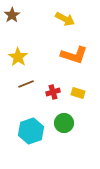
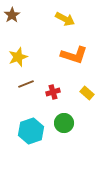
yellow star: rotated 18 degrees clockwise
yellow rectangle: moved 9 px right; rotated 24 degrees clockwise
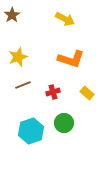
orange L-shape: moved 3 px left, 4 px down
brown line: moved 3 px left, 1 px down
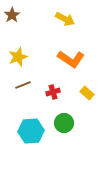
orange L-shape: rotated 16 degrees clockwise
cyan hexagon: rotated 15 degrees clockwise
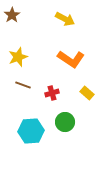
brown line: rotated 42 degrees clockwise
red cross: moved 1 px left, 1 px down
green circle: moved 1 px right, 1 px up
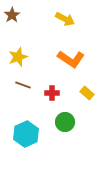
red cross: rotated 16 degrees clockwise
cyan hexagon: moved 5 px left, 3 px down; rotated 20 degrees counterclockwise
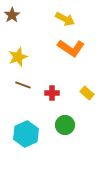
orange L-shape: moved 11 px up
green circle: moved 3 px down
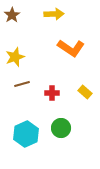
yellow arrow: moved 11 px left, 5 px up; rotated 30 degrees counterclockwise
yellow star: moved 3 px left
brown line: moved 1 px left, 1 px up; rotated 35 degrees counterclockwise
yellow rectangle: moved 2 px left, 1 px up
green circle: moved 4 px left, 3 px down
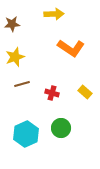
brown star: moved 9 px down; rotated 28 degrees clockwise
red cross: rotated 16 degrees clockwise
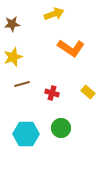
yellow arrow: rotated 18 degrees counterclockwise
yellow star: moved 2 px left
yellow rectangle: moved 3 px right
cyan hexagon: rotated 25 degrees clockwise
